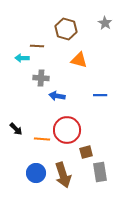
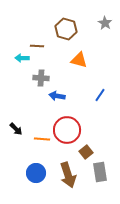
blue line: rotated 56 degrees counterclockwise
brown square: rotated 24 degrees counterclockwise
brown arrow: moved 5 px right
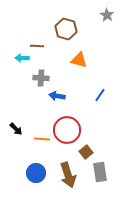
gray star: moved 2 px right, 8 px up
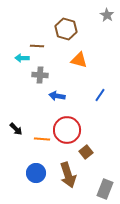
gray cross: moved 1 px left, 3 px up
gray rectangle: moved 5 px right, 17 px down; rotated 30 degrees clockwise
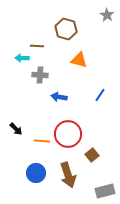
blue arrow: moved 2 px right, 1 px down
red circle: moved 1 px right, 4 px down
orange line: moved 2 px down
brown square: moved 6 px right, 3 px down
gray rectangle: moved 2 px down; rotated 54 degrees clockwise
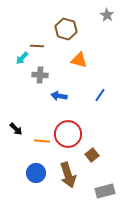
cyan arrow: rotated 48 degrees counterclockwise
blue arrow: moved 1 px up
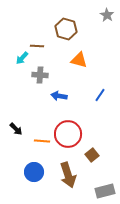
blue circle: moved 2 px left, 1 px up
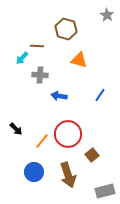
orange line: rotated 56 degrees counterclockwise
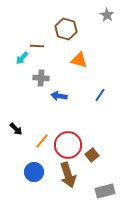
gray cross: moved 1 px right, 3 px down
red circle: moved 11 px down
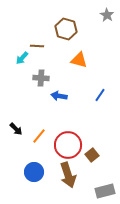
orange line: moved 3 px left, 5 px up
